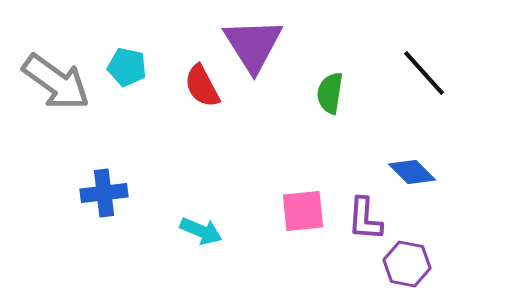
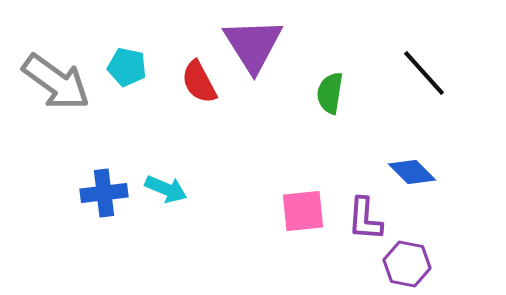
red semicircle: moved 3 px left, 4 px up
cyan arrow: moved 35 px left, 42 px up
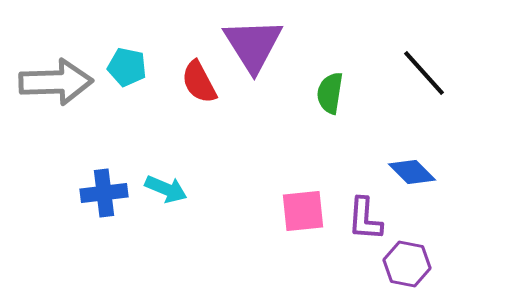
gray arrow: rotated 38 degrees counterclockwise
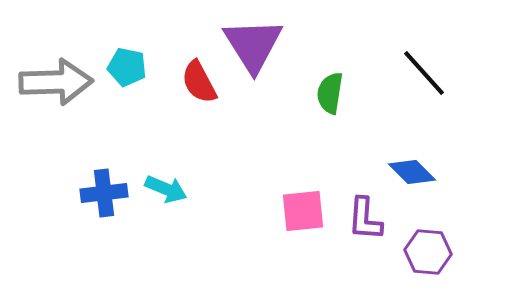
purple hexagon: moved 21 px right, 12 px up; rotated 6 degrees counterclockwise
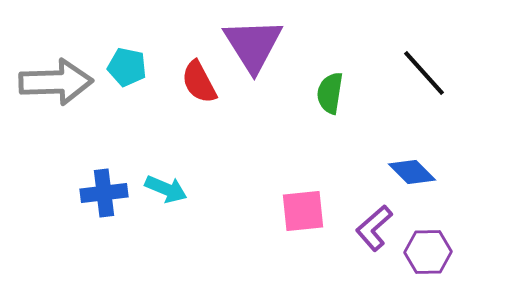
purple L-shape: moved 9 px right, 9 px down; rotated 45 degrees clockwise
purple hexagon: rotated 6 degrees counterclockwise
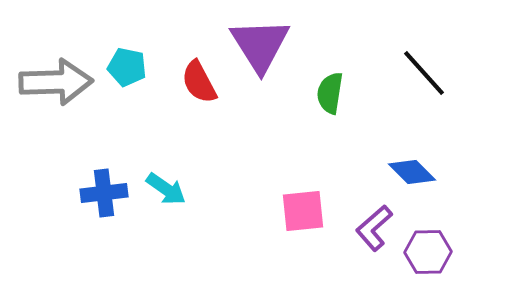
purple triangle: moved 7 px right
cyan arrow: rotated 12 degrees clockwise
